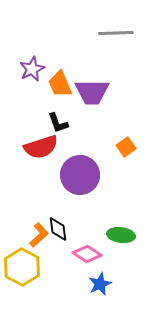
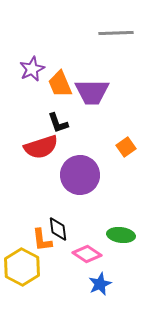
orange L-shape: moved 3 px right, 5 px down; rotated 125 degrees clockwise
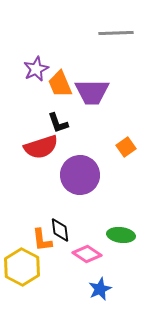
purple star: moved 4 px right
black diamond: moved 2 px right, 1 px down
blue star: moved 5 px down
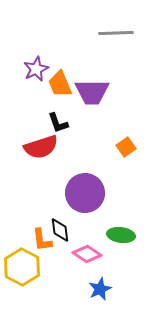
purple circle: moved 5 px right, 18 px down
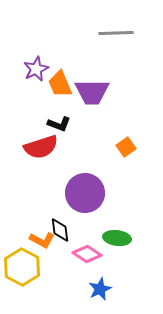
black L-shape: moved 1 px right, 1 px down; rotated 50 degrees counterclockwise
green ellipse: moved 4 px left, 3 px down
orange L-shape: rotated 55 degrees counterclockwise
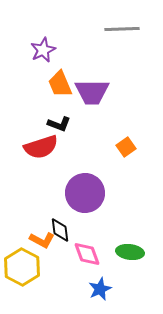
gray line: moved 6 px right, 4 px up
purple star: moved 7 px right, 19 px up
green ellipse: moved 13 px right, 14 px down
pink diamond: rotated 36 degrees clockwise
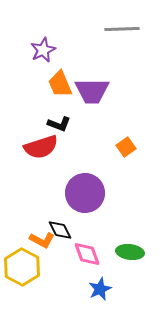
purple trapezoid: moved 1 px up
black diamond: rotated 20 degrees counterclockwise
